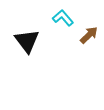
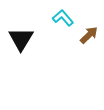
black triangle: moved 6 px left, 2 px up; rotated 8 degrees clockwise
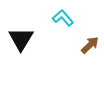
brown arrow: moved 1 px right, 10 px down
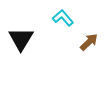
brown arrow: moved 1 px left, 3 px up
